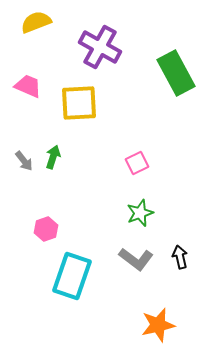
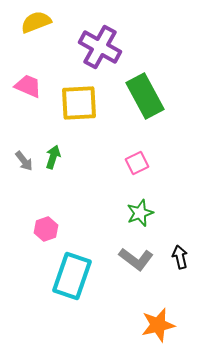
green rectangle: moved 31 px left, 23 px down
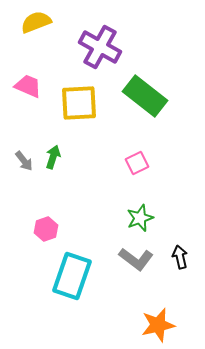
green rectangle: rotated 24 degrees counterclockwise
green star: moved 5 px down
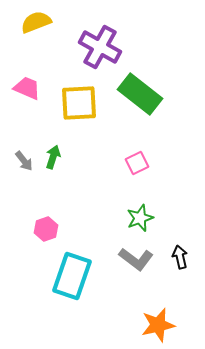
pink trapezoid: moved 1 px left, 2 px down
green rectangle: moved 5 px left, 2 px up
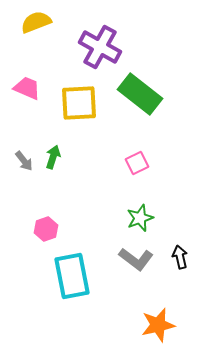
cyan rectangle: rotated 30 degrees counterclockwise
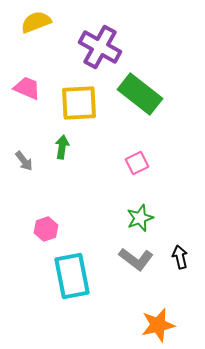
green arrow: moved 9 px right, 10 px up; rotated 10 degrees counterclockwise
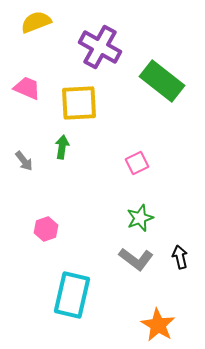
green rectangle: moved 22 px right, 13 px up
cyan rectangle: moved 19 px down; rotated 24 degrees clockwise
orange star: rotated 28 degrees counterclockwise
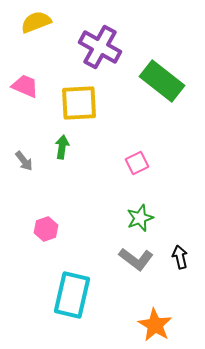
pink trapezoid: moved 2 px left, 2 px up
orange star: moved 3 px left
